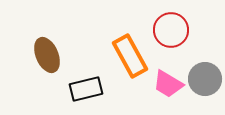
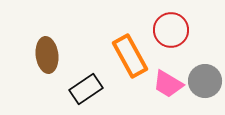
brown ellipse: rotated 16 degrees clockwise
gray circle: moved 2 px down
black rectangle: rotated 20 degrees counterclockwise
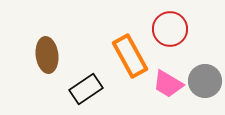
red circle: moved 1 px left, 1 px up
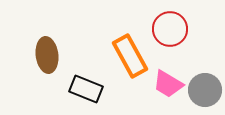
gray circle: moved 9 px down
black rectangle: rotated 56 degrees clockwise
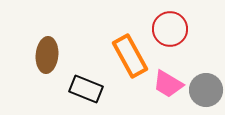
brown ellipse: rotated 12 degrees clockwise
gray circle: moved 1 px right
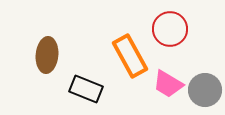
gray circle: moved 1 px left
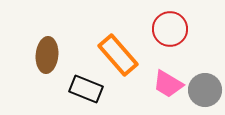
orange rectangle: moved 12 px left, 1 px up; rotated 12 degrees counterclockwise
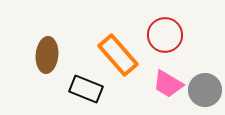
red circle: moved 5 px left, 6 px down
